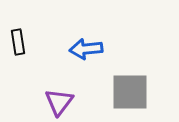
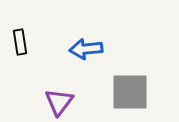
black rectangle: moved 2 px right
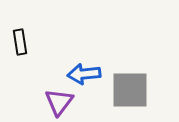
blue arrow: moved 2 px left, 25 px down
gray square: moved 2 px up
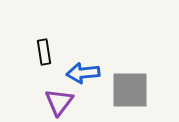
black rectangle: moved 24 px right, 10 px down
blue arrow: moved 1 px left, 1 px up
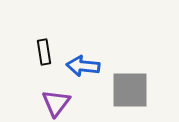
blue arrow: moved 7 px up; rotated 12 degrees clockwise
purple triangle: moved 3 px left, 1 px down
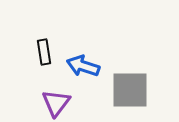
blue arrow: rotated 12 degrees clockwise
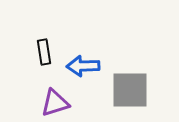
blue arrow: rotated 20 degrees counterclockwise
purple triangle: moved 1 px left; rotated 36 degrees clockwise
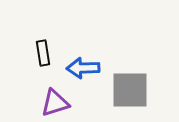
black rectangle: moved 1 px left, 1 px down
blue arrow: moved 2 px down
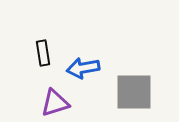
blue arrow: rotated 8 degrees counterclockwise
gray square: moved 4 px right, 2 px down
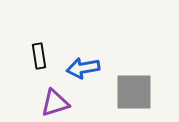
black rectangle: moved 4 px left, 3 px down
